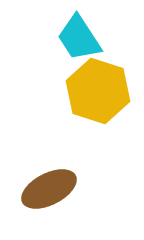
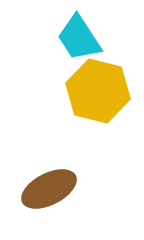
yellow hexagon: rotated 4 degrees counterclockwise
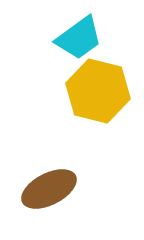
cyan trapezoid: rotated 93 degrees counterclockwise
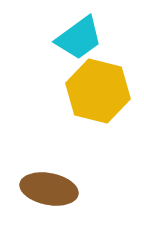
brown ellipse: rotated 38 degrees clockwise
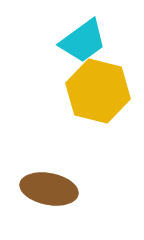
cyan trapezoid: moved 4 px right, 3 px down
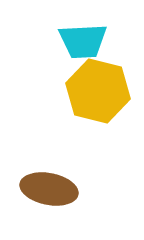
cyan trapezoid: rotated 33 degrees clockwise
